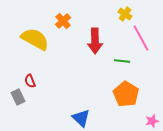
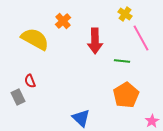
orange pentagon: moved 1 px down; rotated 10 degrees clockwise
pink star: rotated 16 degrees counterclockwise
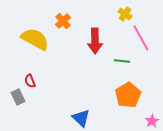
orange pentagon: moved 2 px right
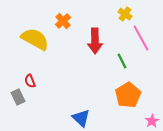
green line: rotated 56 degrees clockwise
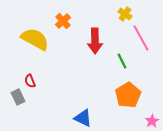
blue triangle: moved 2 px right; rotated 18 degrees counterclockwise
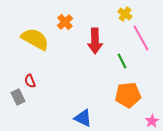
orange cross: moved 2 px right, 1 px down
orange pentagon: rotated 25 degrees clockwise
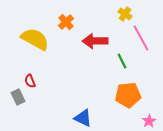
orange cross: moved 1 px right
red arrow: rotated 90 degrees clockwise
pink star: moved 3 px left
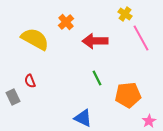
green line: moved 25 px left, 17 px down
gray rectangle: moved 5 px left
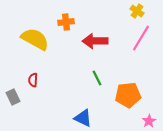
yellow cross: moved 12 px right, 3 px up
orange cross: rotated 35 degrees clockwise
pink line: rotated 60 degrees clockwise
red semicircle: moved 3 px right, 1 px up; rotated 24 degrees clockwise
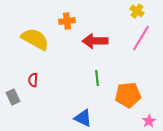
orange cross: moved 1 px right, 1 px up
green line: rotated 21 degrees clockwise
